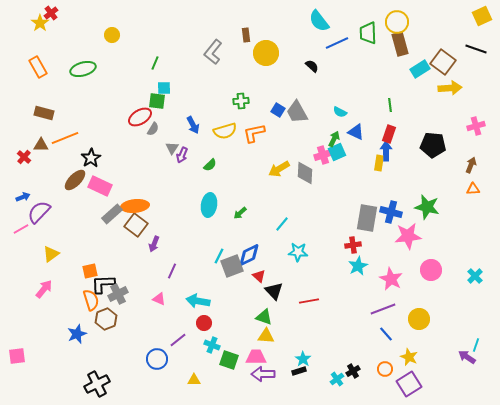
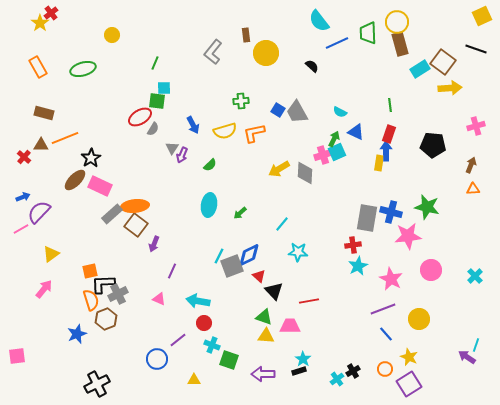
pink trapezoid at (256, 357): moved 34 px right, 31 px up
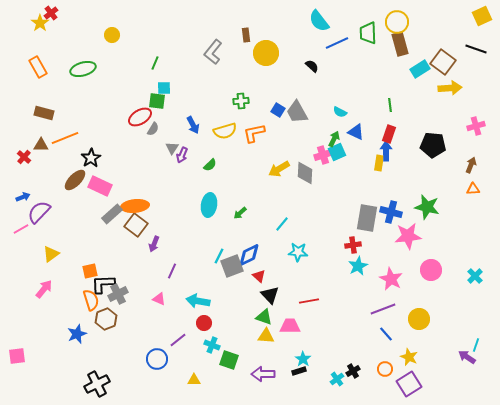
black triangle at (274, 291): moved 4 px left, 4 px down
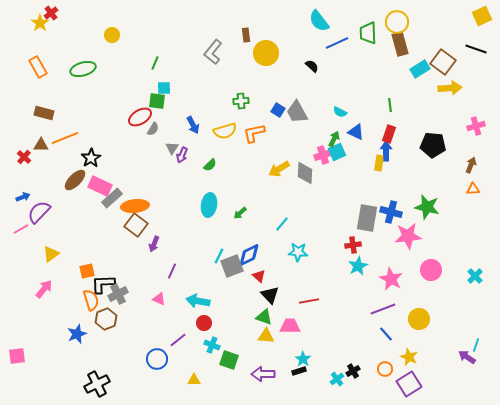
gray rectangle at (112, 214): moved 16 px up
orange square at (90, 271): moved 3 px left
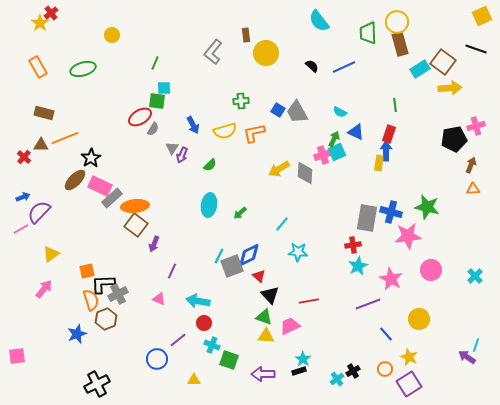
blue line at (337, 43): moved 7 px right, 24 px down
green line at (390, 105): moved 5 px right
black pentagon at (433, 145): moved 21 px right, 6 px up; rotated 15 degrees counterclockwise
purple line at (383, 309): moved 15 px left, 5 px up
pink trapezoid at (290, 326): rotated 25 degrees counterclockwise
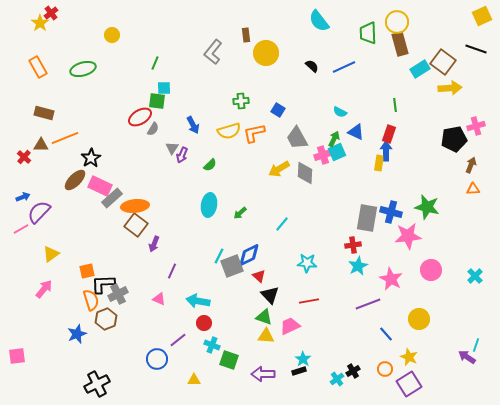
gray trapezoid at (297, 112): moved 26 px down
yellow semicircle at (225, 131): moved 4 px right
cyan star at (298, 252): moved 9 px right, 11 px down
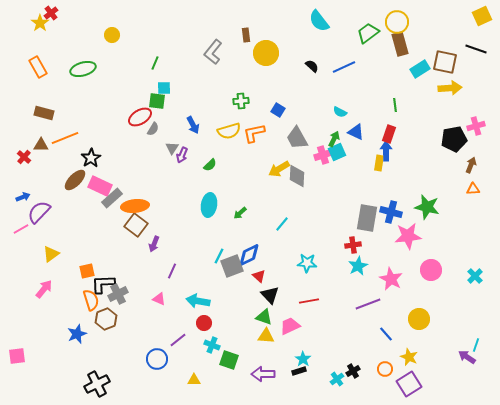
green trapezoid at (368, 33): rotated 55 degrees clockwise
brown square at (443, 62): moved 2 px right; rotated 25 degrees counterclockwise
gray diamond at (305, 173): moved 8 px left, 3 px down
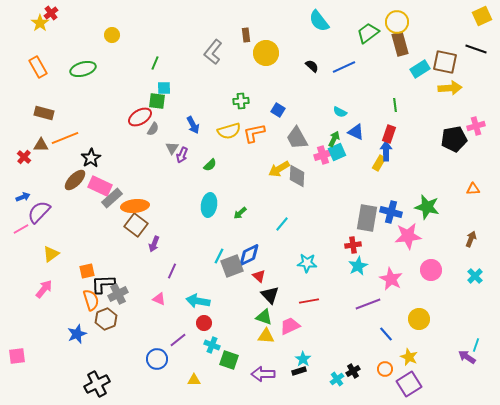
yellow rectangle at (379, 163): rotated 21 degrees clockwise
brown arrow at (471, 165): moved 74 px down
